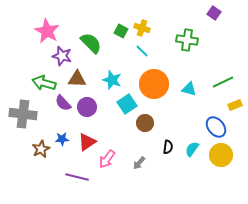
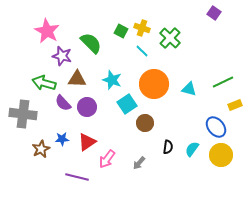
green cross: moved 17 px left, 2 px up; rotated 35 degrees clockwise
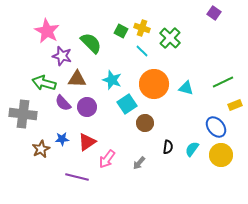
cyan triangle: moved 3 px left, 1 px up
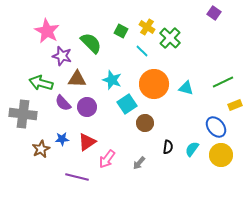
yellow cross: moved 5 px right, 1 px up; rotated 14 degrees clockwise
green arrow: moved 3 px left
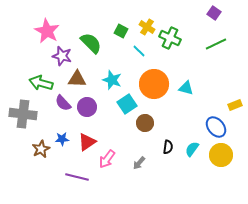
green cross: rotated 20 degrees counterclockwise
cyan line: moved 3 px left
green line: moved 7 px left, 38 px up
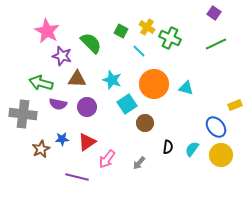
purple semicircle: moved 5 px left, 1 px down; rotated 36 degrees counterclockwise
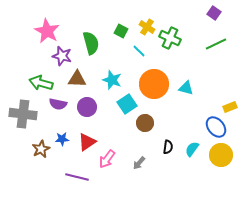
green semicircle: rotated 30 degrees clockwise
yellow rectangle: moved 5 px left, 2 px down
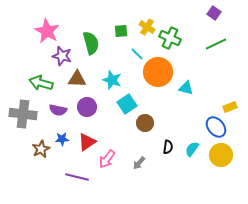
green square: rotated 32 degrees counterclockwise
cyan line: moved 2 px left, 3 px down
orange circle: moved 4 px right, 12 px up
purple semicircle: moved 6 px down
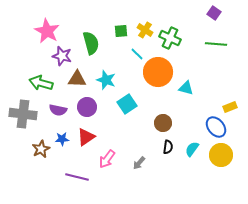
yellow cross: moved 2 px left, 3 px down
green line: rotated 30 degrees clockwise
cyan star: moved 6 px left
brown circle: moved 18 px right
red triangle: moved 1 px left, 5 px up
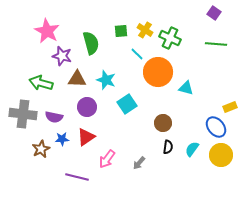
purple semicircle: moved 4 px left, 7 px down
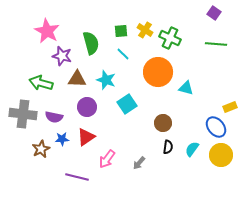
cyan line: moved 14 px left
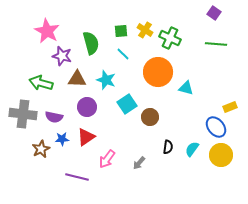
brown circle: moved 13 px left, 6 px up
